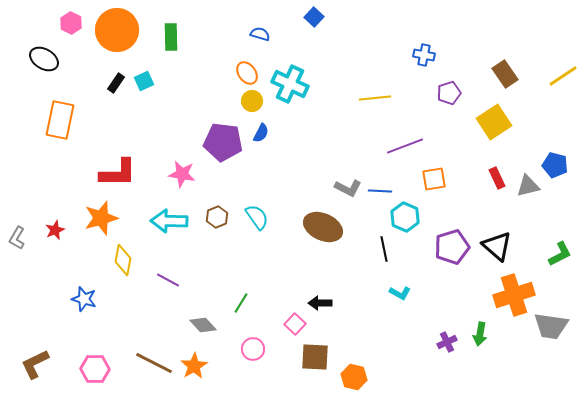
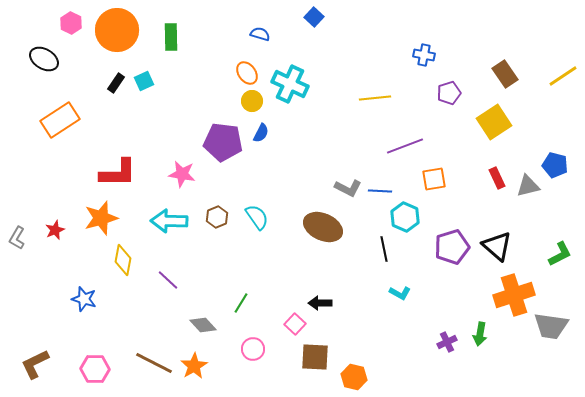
orange rectangle at (60, 120): rotated 45 degrees clockwise
purple line at (168, 280): rotated 15 degrees clockwise
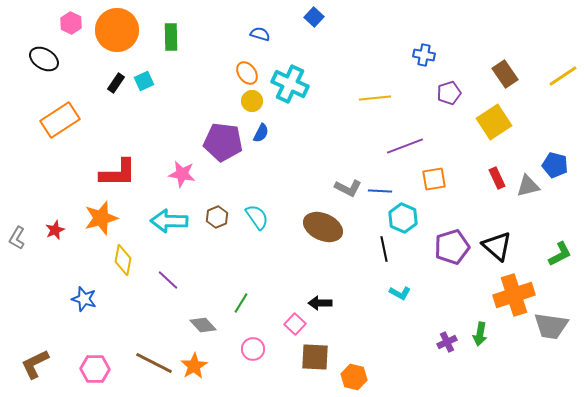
cyan hexagon at (405, 217): moved 2 px left, 1 px down
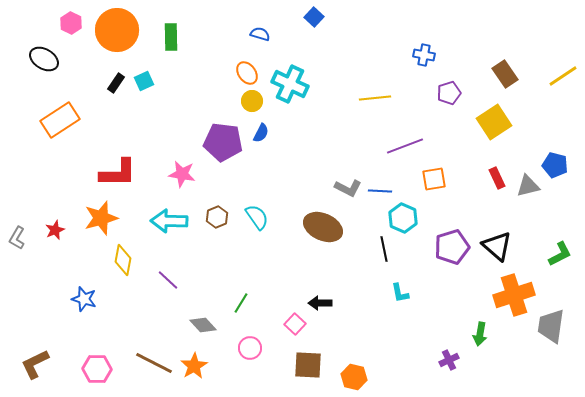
cyan L-shape at (400, 293): rotated 50 degrees clockwise
gray trapezoid at (551, 326): rotated 90 degrees clockwise
purple cross at (447, 342): moved 2 px right, 18 px down
pink circle at (253, 349): moved 3 px left, 1 px up
brown square at (315, 357): moved 7 px left, 8 px down
pink hexagon at (95, 369): moved 2 px right
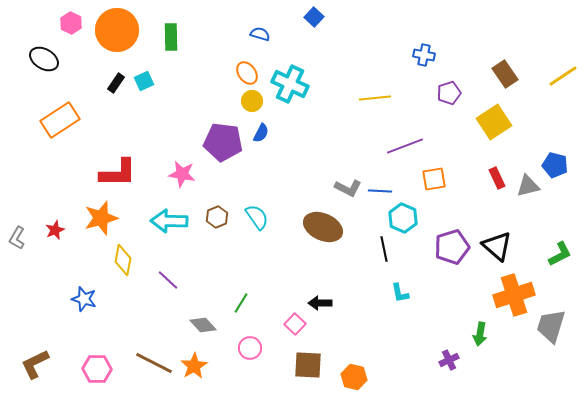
gray trapezoid at (551, 326): rotated 9 degrees clockwise
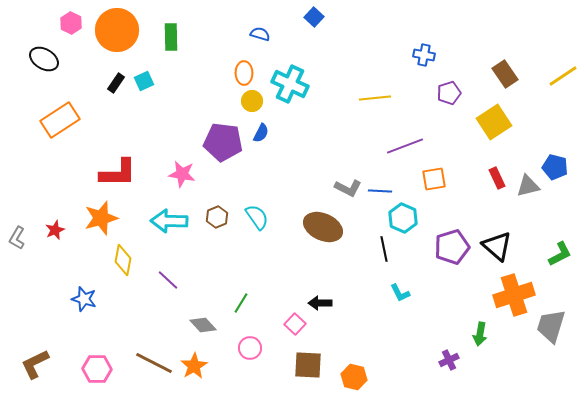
orange ellipse at (247, 73): moved 3 px left; rotated 35 degrees clockwise
blue pentagon at (555, 165): moved 2 px down
cyan L-shape at (400, 293): rotated 15 degrees counterclockwise
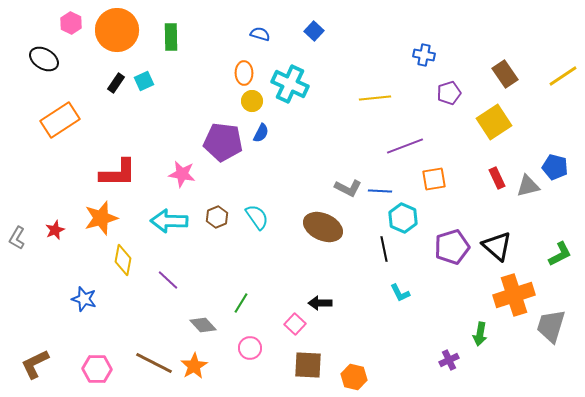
blue square at (314, 17): moved 14 px down
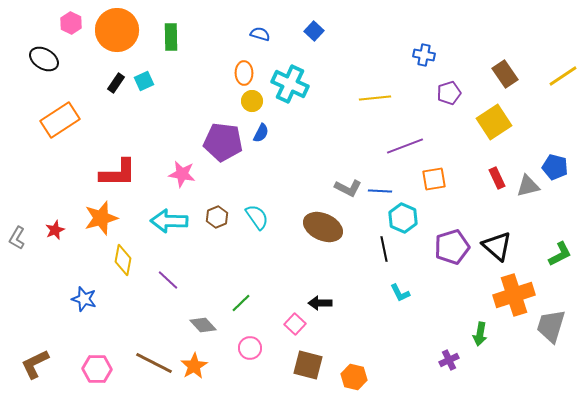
green line at (241, 303): rotated 15 degrees clockwise
brown square at (308, 365): rotated 12 degrees clockwise
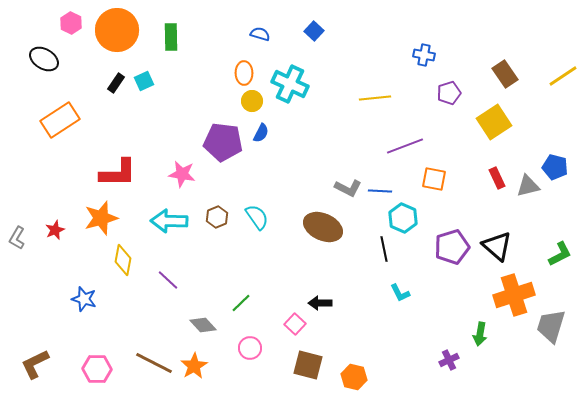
orange square at (434, 179): rotated 20 degrees clockwise
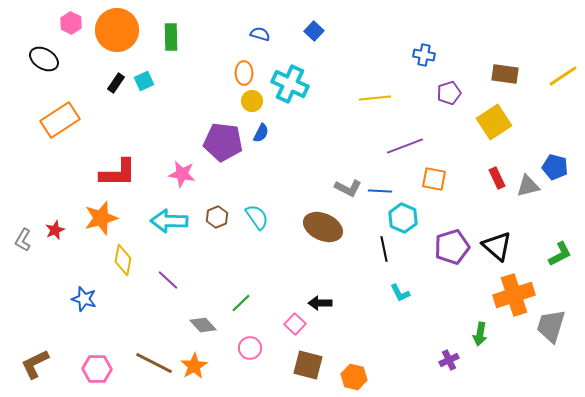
brown rectangle at (505, 74): rotated 48 degrees counterclockwise
gray L-shape at (17, 238): moved 6 px right, 2 px down
